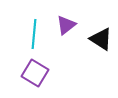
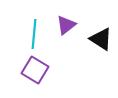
purple square: moved 3 px up
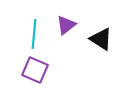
purple square: rotated 8 degrees counterclockwise
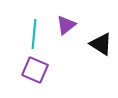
black triangle: moved 5 px down
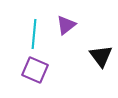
black triangle: moved 12 px down; rotated 20 degrees clockwise
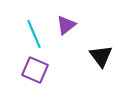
cyan line: rotated 28 degrees counterclockwise
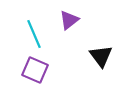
purple triangle: moved 3 px right, 5 px up
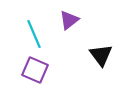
black triangle: moved 1 px up
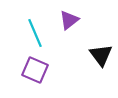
cyan line: moved 1 px right, 1 px up
